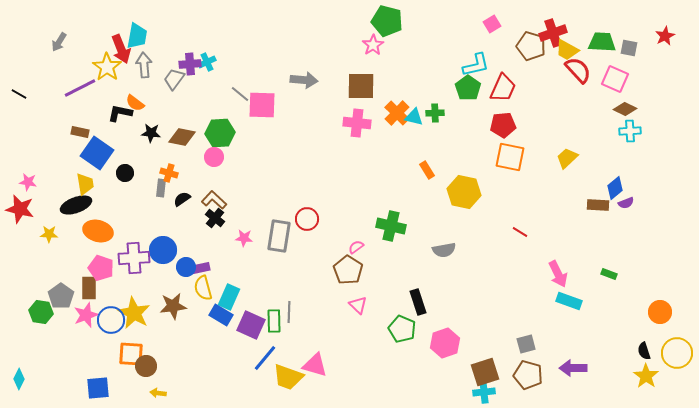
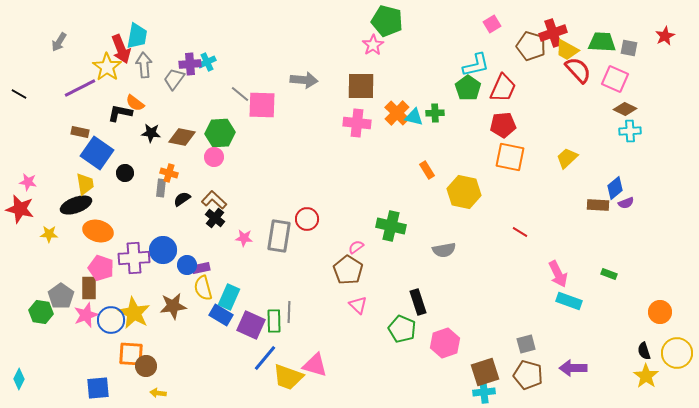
blue circle at (186, 267): moved 1 px right, 2 px up
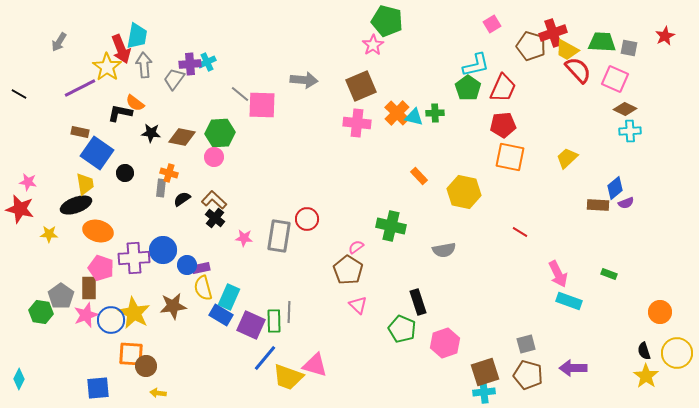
brown square at (361, 86): rotated 24 degrees counterclockwise
orange rectangle at (427, 170): moved 8 px left, 6 px down; rotated 12 degrees counterclockwise
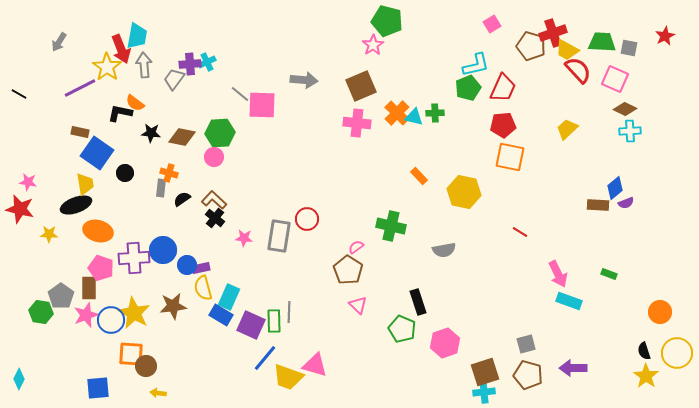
green pentagon at (468, 88): rotated 15 degrees clockwise
yellow trapezoid at (567, 158): moved 29 px up
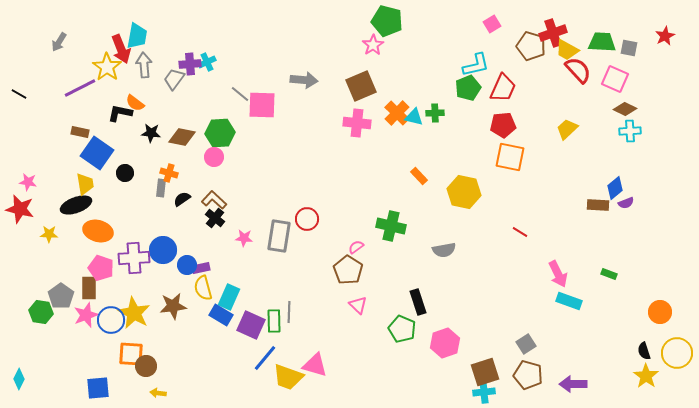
gray square at (526, 344): rotated 18 degrees counterclockwise
purple arrow at (573, 368): moved 16 px down
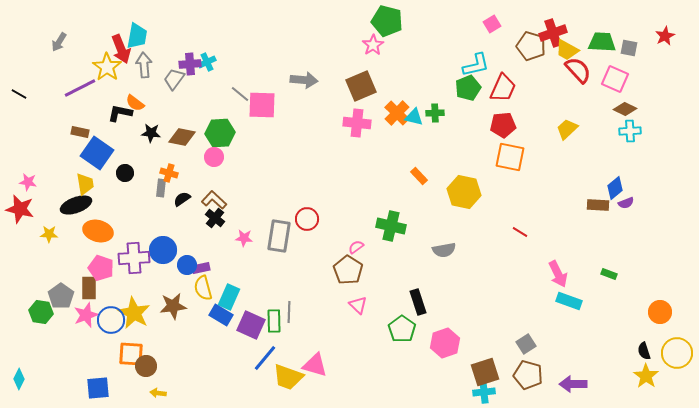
green pentagon at (402, 329): rotated 12 degrees clockwise
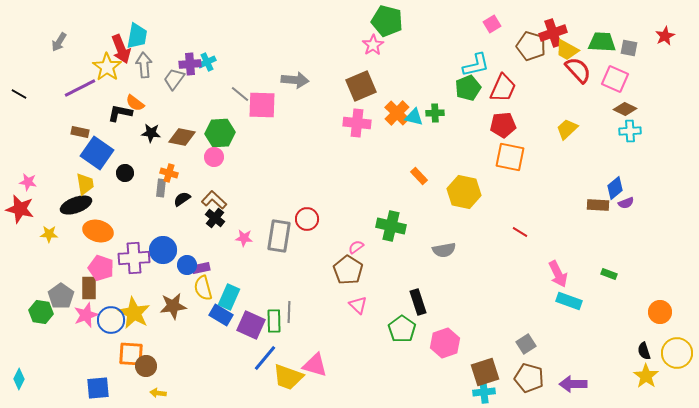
gray arrow at (304, 80): moved 9 px left
brown pentagon at (528, 375): moved 1 px right, 3 px down
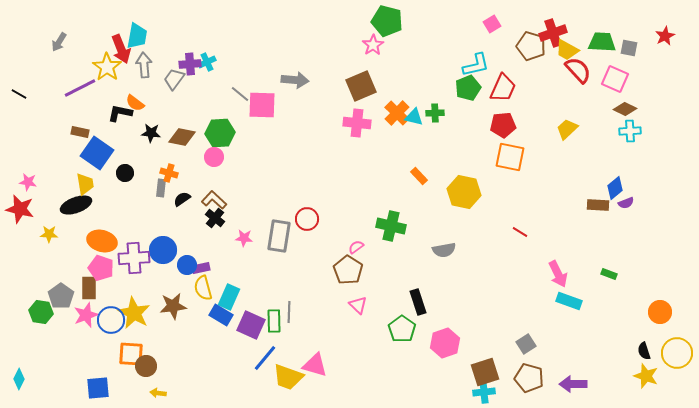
orange ellipse at (98, 231): moved 4 px right, 10 px down
yellow star at (646, 376): rotated 15 degrees counterclockwise
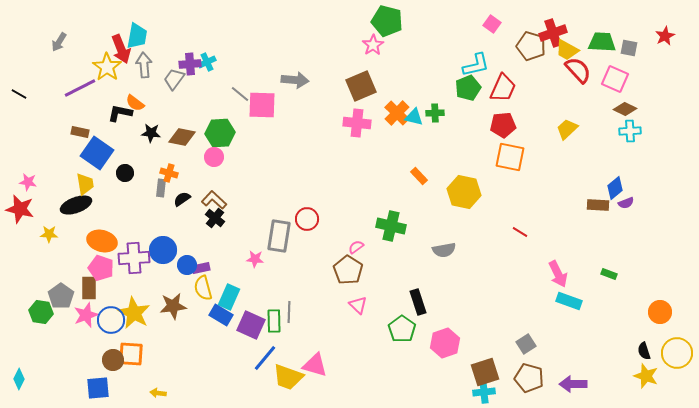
pink square at (492, 24): rotated 24 degrees counterclockwise
pink star at (244, 238): moved 11 px right, 21 px down
brown circle at (146, 366): moved 33 px left, 6 px up
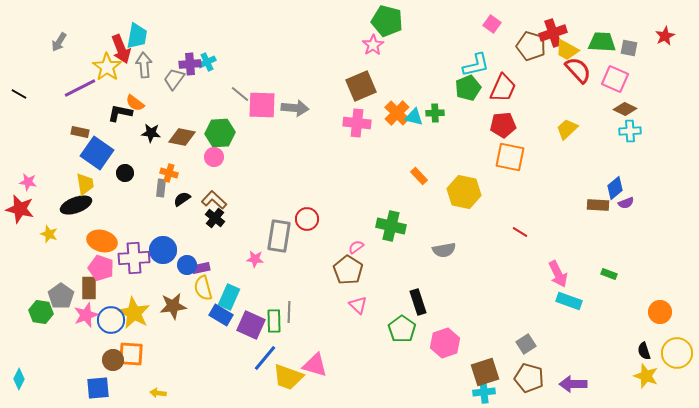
gray arrow at (295, 80): moved 28 px down
yellow star at (49, 234): rotated 18 degrees clockwise
